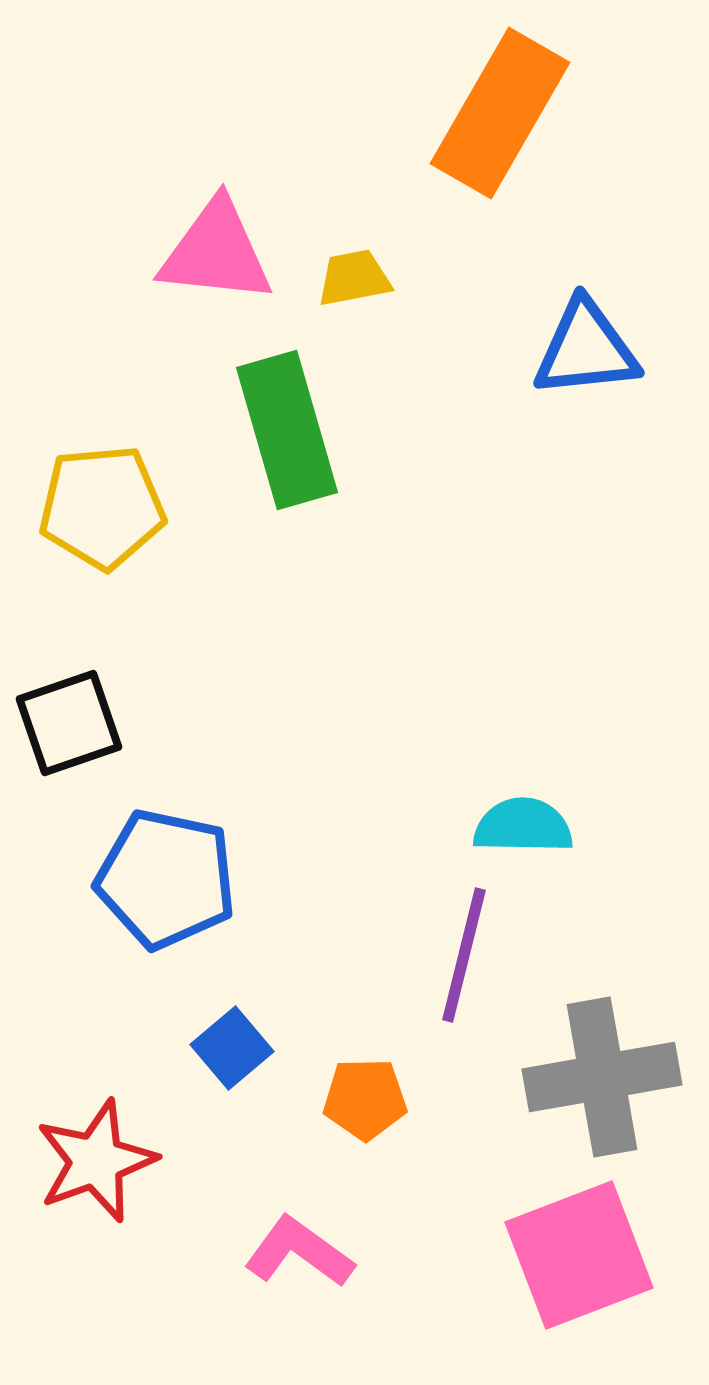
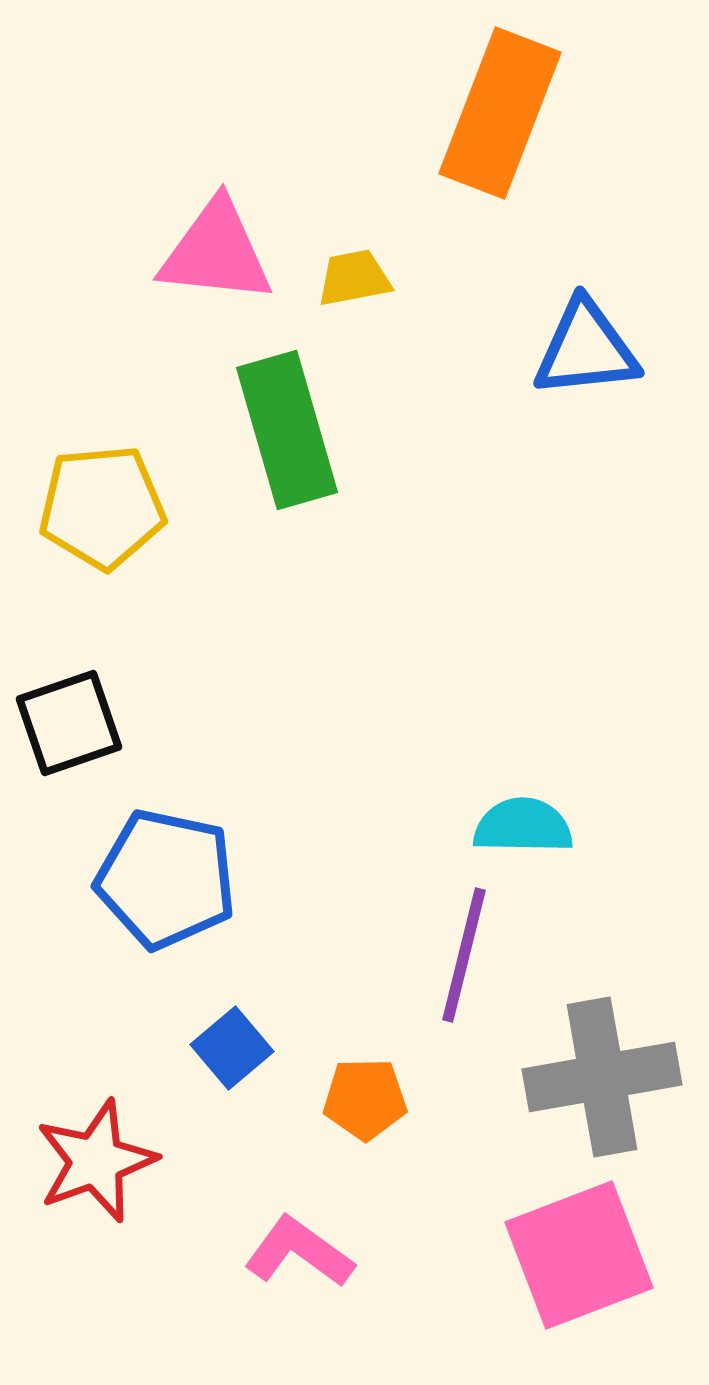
orange rectangle: rotated 9 degrees counterclockwise
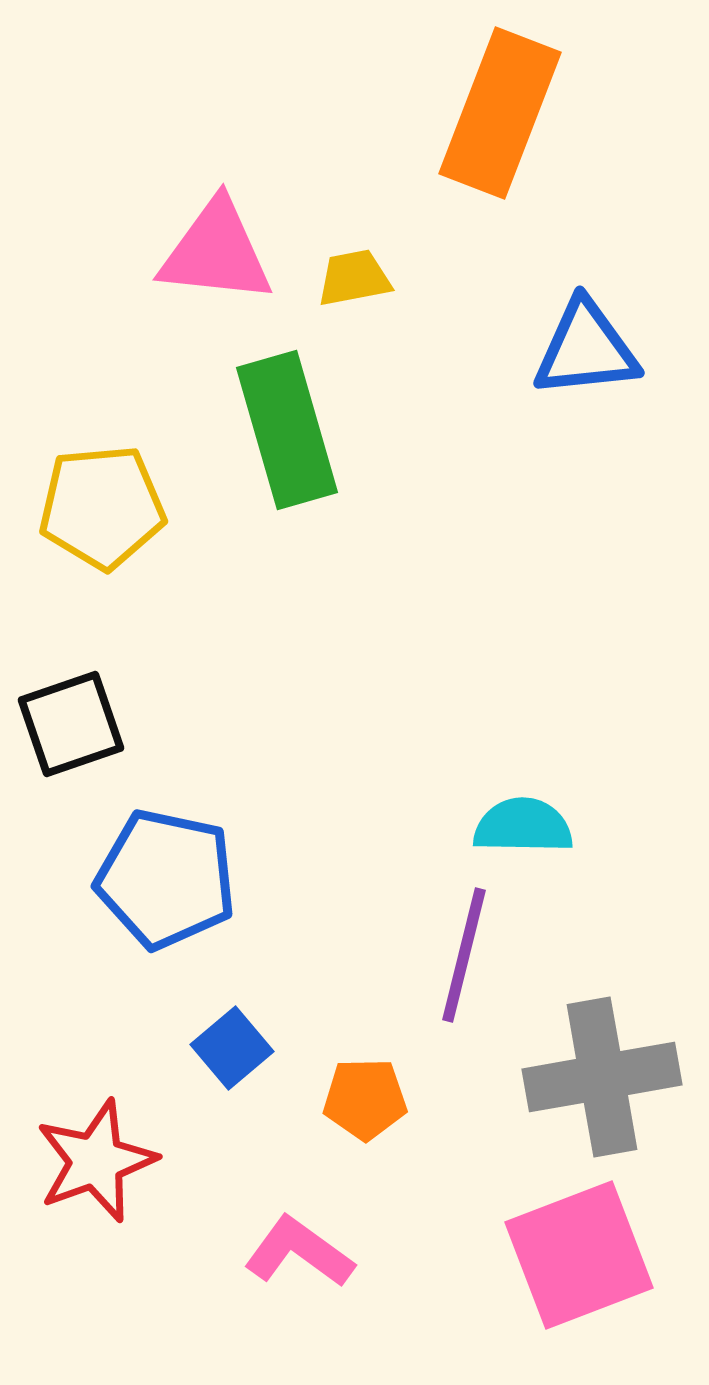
black square: moved 2 px right, 1 px down
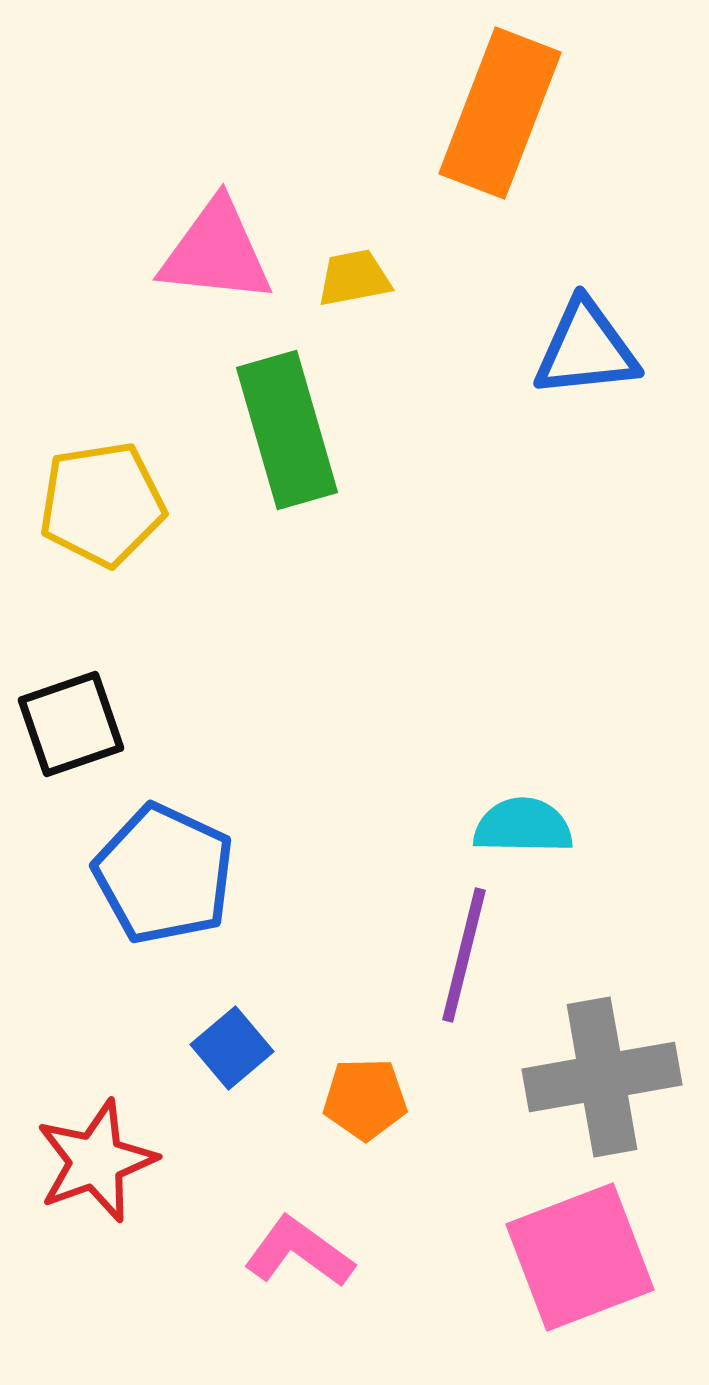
yellow pentagon: moved 3 px up; rotated 4 degrees counterclockwise
blue pentagon: moved 2 px left, 5 px up; rotated 13 degrees clockwise
pink square: moved 1 px right, 2 px down
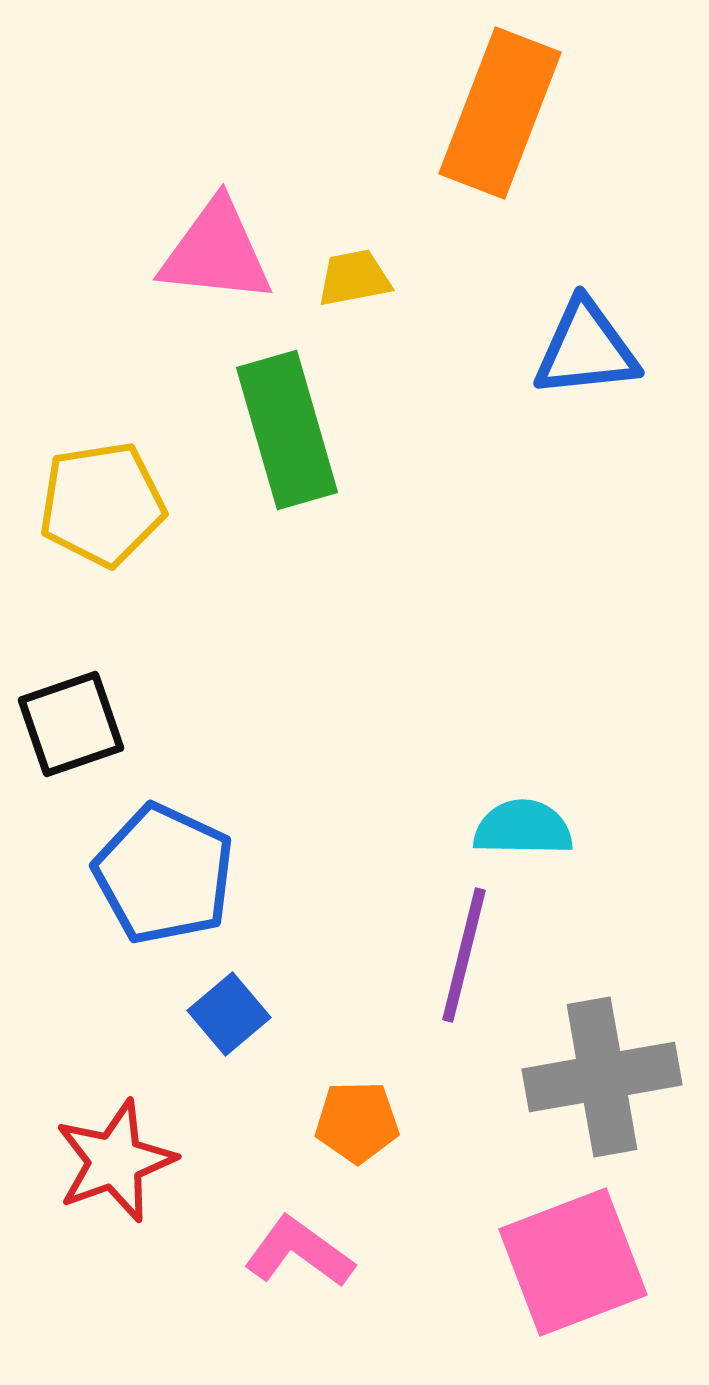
cyan semicircle: moved 2 px down
blue square: moved 3 px left, 34 px up
orange pentagon: moved 8 px left, 23 px down
red star: moved 19 px right
pink square: moved 7 px left, 5 px down
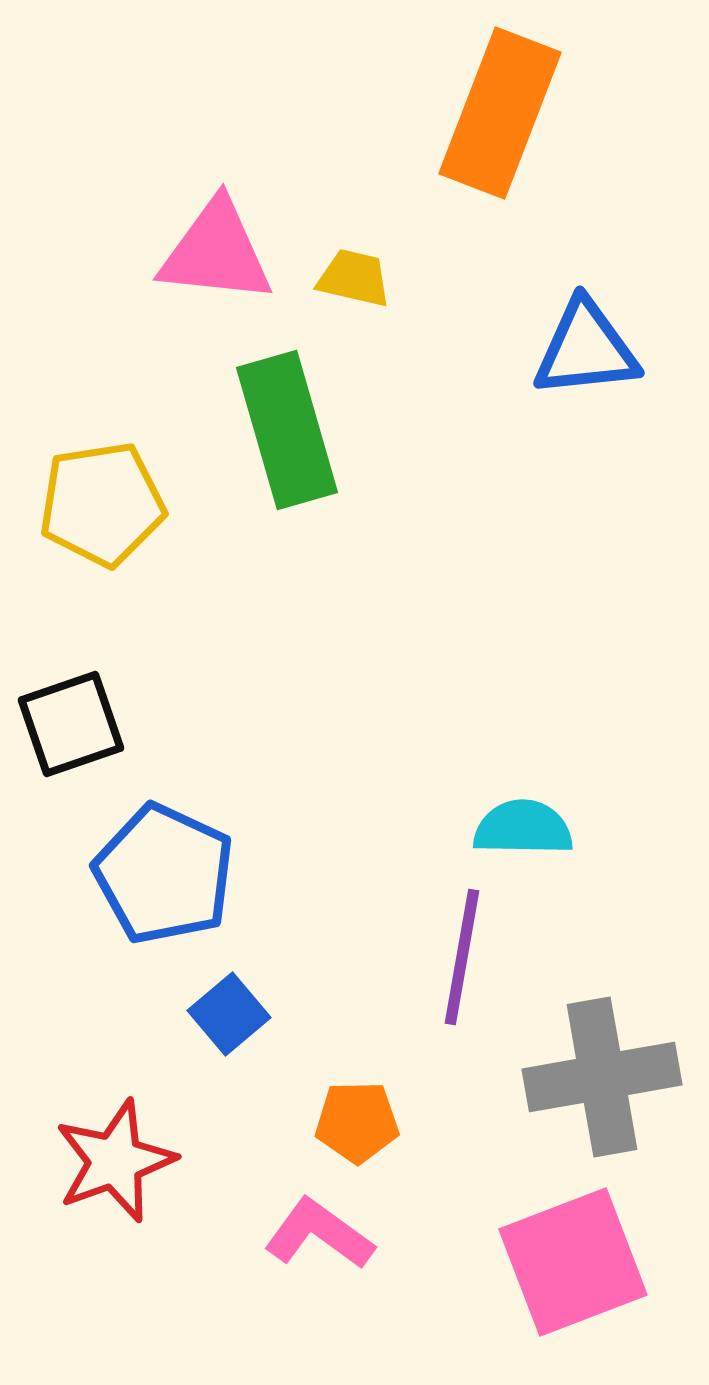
yellow trapezoid: rotated 24 degrees clockwise
purple line: moved 2 px left, 2 px down; rotated 4 degrees counterclockwise
pink L-shape: moved 20 px right, 18 px up
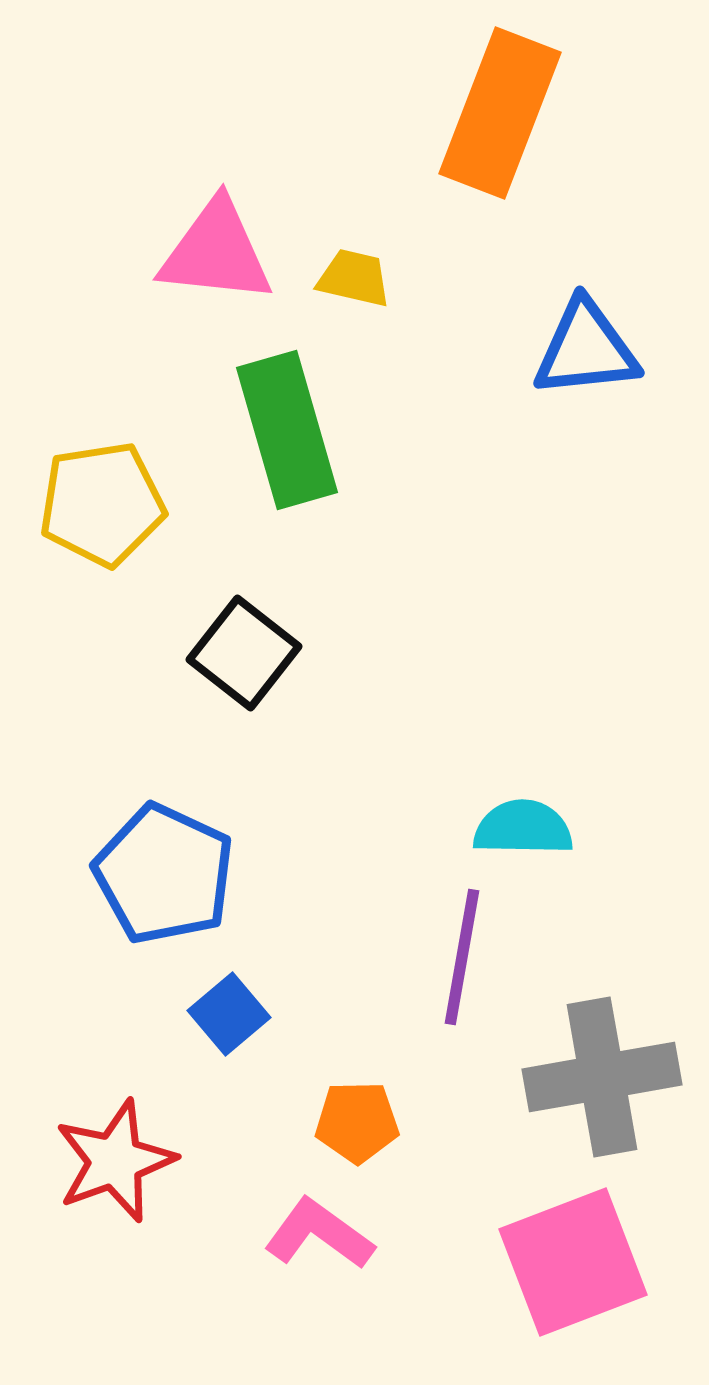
black square: moved 173 px right, 71 px up; rotated 33 degrees counterclockwise
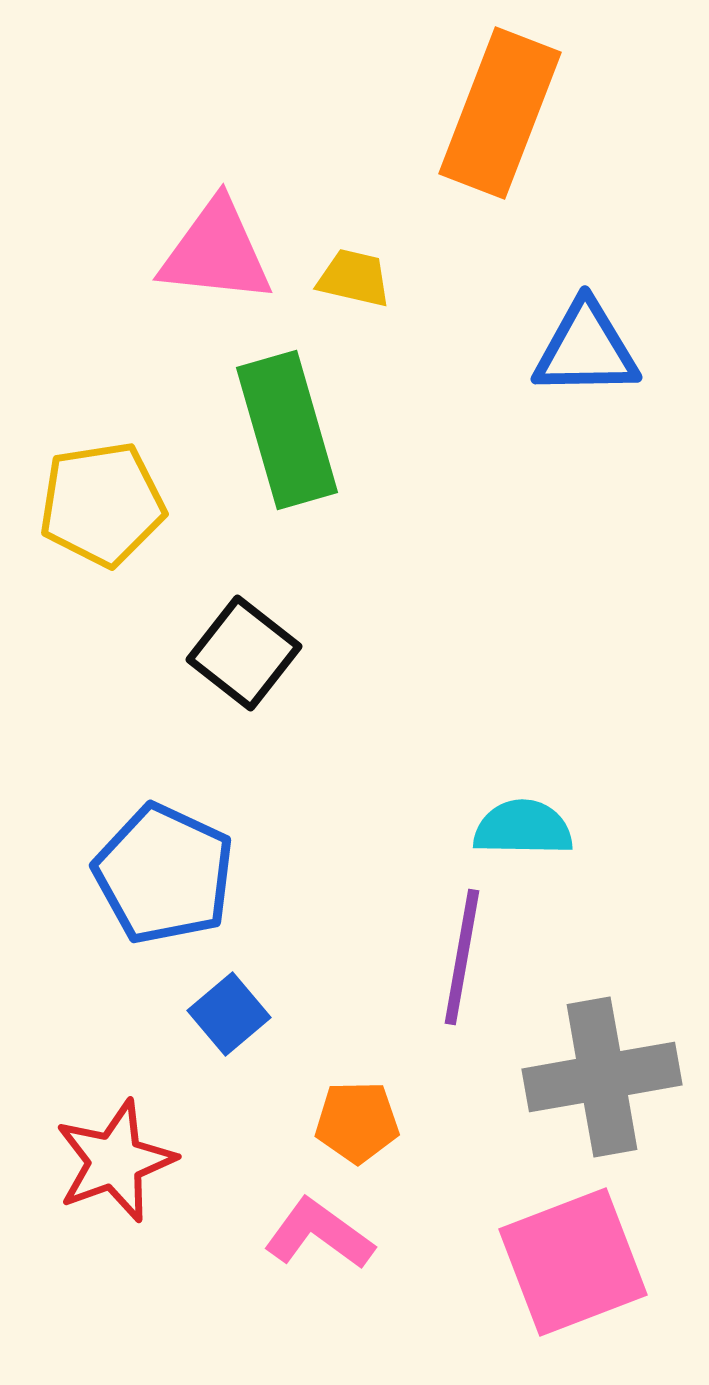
blue triangle: rotated 5 degrees clockwise
